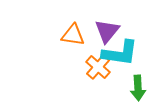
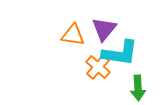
purple triangle: moved 3 px left, 2 px up
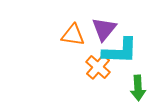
cyan L-shape: moved 2 px up; rotated 6 degrees counterclockwise
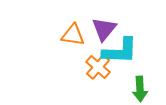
green arrow: moved 2 px right, 1 px down
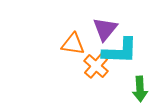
purple triangle: moved 1 px right
orange triangle: moved 9 px down
orange cross: moved 2 px left, 1 px up
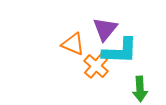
orange triangle: rotated 15 degrees clockwise
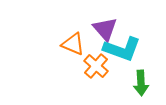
purple triangle: rotated 20 degrees counterclockwise
cyan L-shape: moved 2 px right, 2 px up; rotated 18 degrees clockwise
green arrow: moved 1 px right, 6 px up
